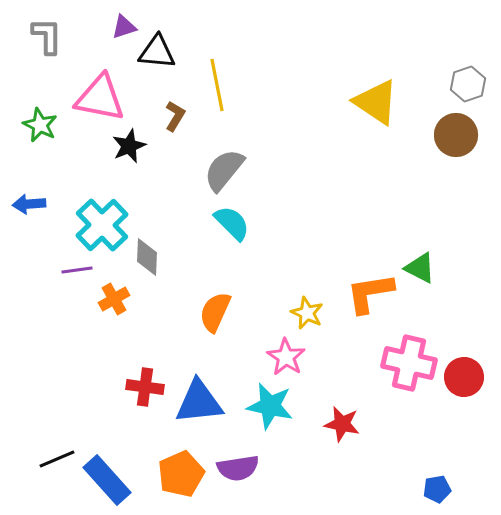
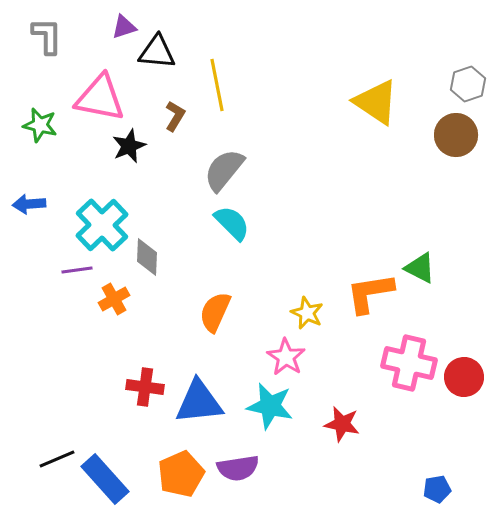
green star: rotated 12 degrees counterclockwise
blue rectangle: moved 2 px left, 1 px up
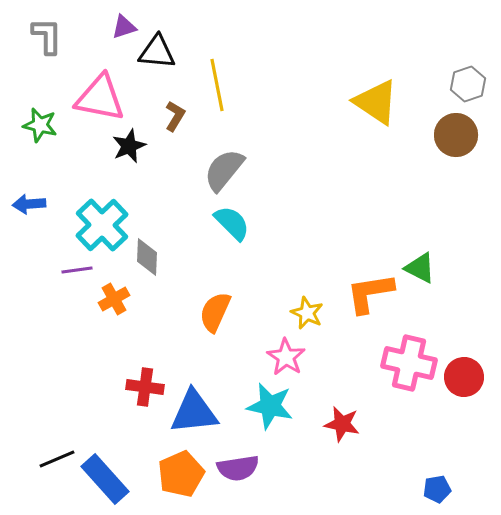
blue triangle: moved 5 px left, 10 px down
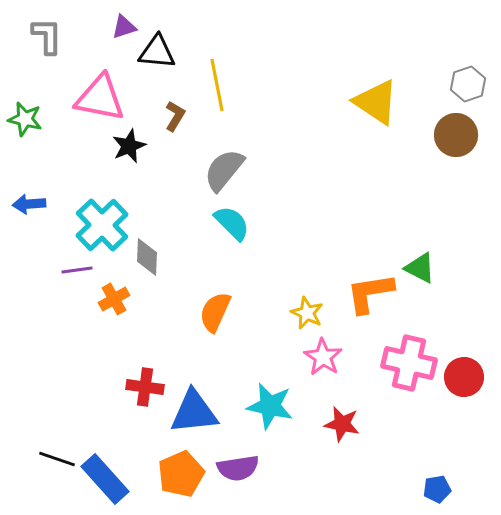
green star: moved 15 px left, 6 px up
pink star: moved 37 px right
black line: rotated 42 degrees clockwise
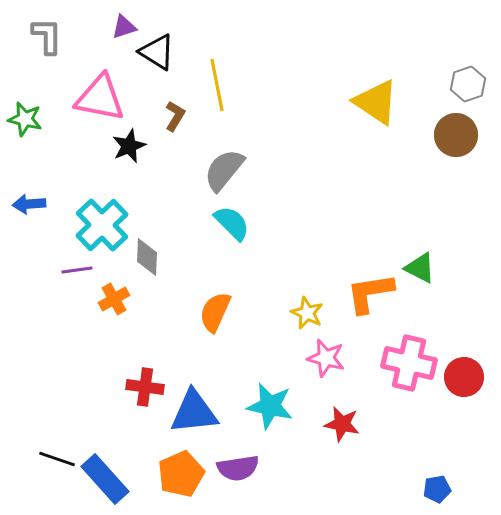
black triangle: rotated 27 degrees clockwise
pink star: moved 3 px right, 1 px down; rotated 18 degrees counterclockwise
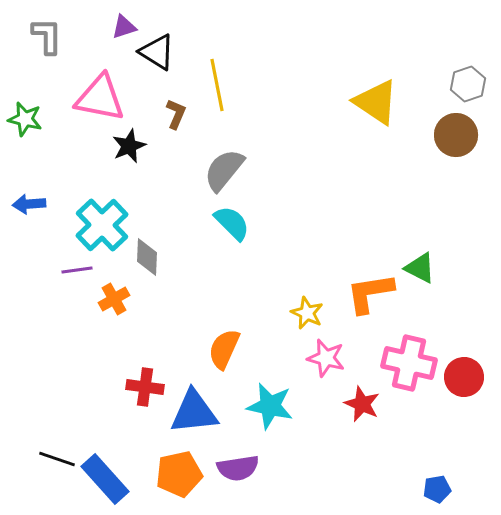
brown L-shape: moved 1 px right, 2 px up; rotated 8 degrees counterclockwise
orange semicircle: moved 9 px right, 37 px down
red star: moved 20 px right, 20 px up; rotated 12 degrees clockwise
orange pentagon: moved 2 px left; rotated 12 degrees clockwise
